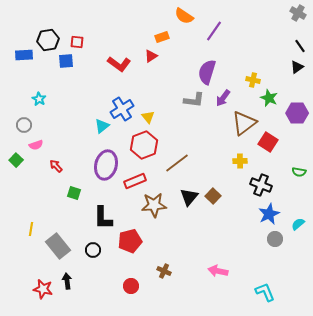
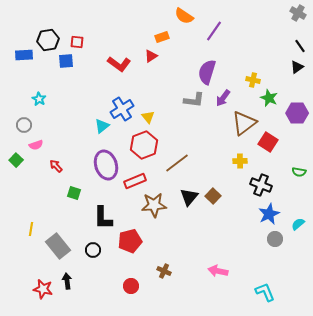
purple ellipse at (106, 165): rotated 32 degrees counterclockwise
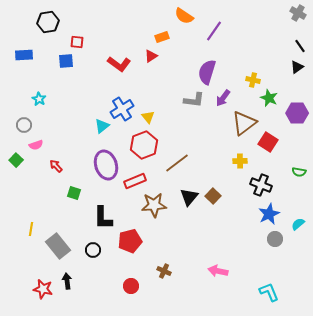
black hexagon at (48, 40): moved 18 px up
cyan L-shape at (265, 292): moved 4 px right
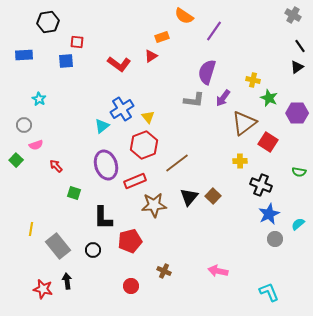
gray cross at (298, 13): moved 5 px left, 2 px down
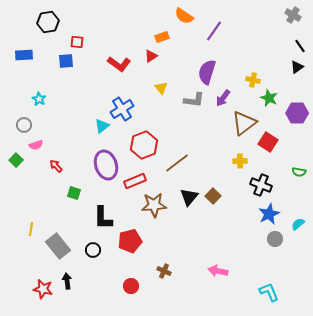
yellow triangle at (148, 117): moved 13 px right, 29 px up
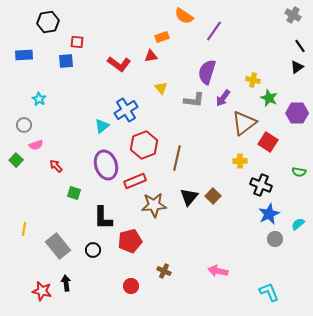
red triangle at (151, 56): rotated 24 degrees clockwise
blue cross at (122, 109): moved 4 px right, 1 px down
brown line at (177, 163): moved 5 px up; rotated 40 degrees counterclockwise
yellow line at (31, 229): moved 7 px left
black arrow at (67, 281): moved 1 px left, 2 px down
red star at (43, 289): moved 1 px left, 2 px down
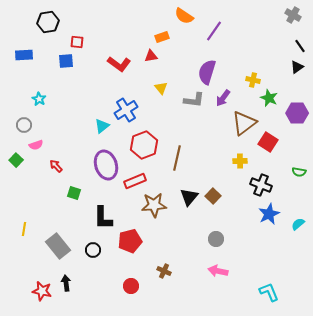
gray circle at (275, 239): moved 59 px left
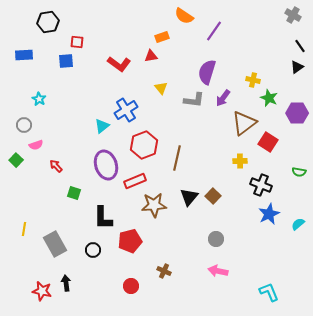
gray rectangle at (58, 246): moved 3 px left, 2 px up; rotated 10 degrees clockwise
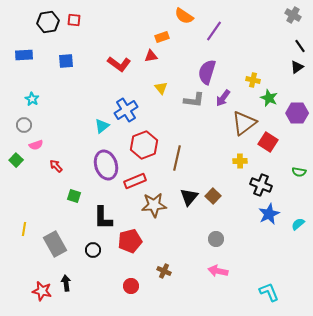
red square at (77, 42): moved 3 px left, 22 px up
cyan star at (39, 99): moved 7 px left
green square at (74, 193): moved 3 px down
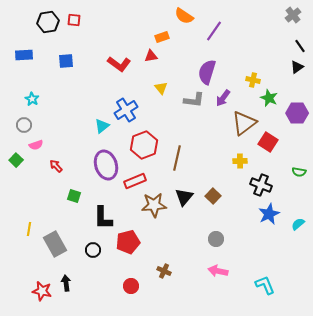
gray cross at (293, 15): rotated 21 degrees clockwise
black triangle at (189, 197): moved 5 px left
yellow line at (24, 229): moved 5 px right
red pentagon at (130, 241): moved 2 px left, 1 px down
cyan L-shape at (269, 292): moved 4 px left, 7 px up
